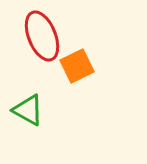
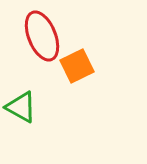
green triangle: moved 7 px left, 3 px up
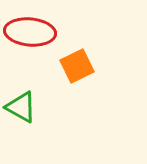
red ellipse: moved 12 px left, 4 px up; rotated 63 degrees counterclockwise
